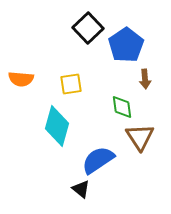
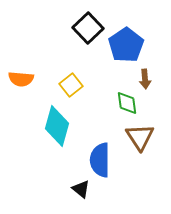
yellow square: moved 1 px down; rotated 30 degrees counterclockwise
green diamond: moved 5 px right, 4 px up
blue semicircle: moved 2 px right; rotated 56 degrees counterclockwise
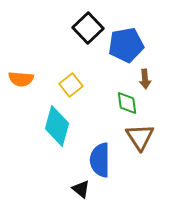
blue pentagon: rotated 24 degrees clockwise
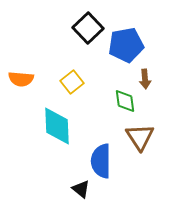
yellow square: moved 1 px right, 3 px up
green diamond: moved 2 px left, 2 px up
cyan diamond: rotated 18 degrees counterclockwise
blue semicircle: moved 1 px right, 1 px down
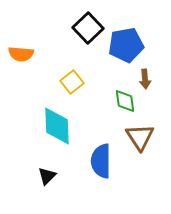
orange semicircle: moved 25 px up
black triangle: moved 34 px left, 13 px up; rotated 36 degrees clockwise
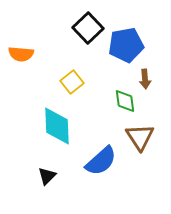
blue semicircle: rotated 132 degrees counterclockwise
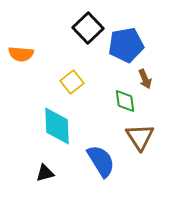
brown arrow: rotated 18 degrees counterclockwise
blue semicircle: rotated 80 degrees counterclockwise
black triangle: moved 2 px left, 3 px up; rotated 30 degrees clockwise
